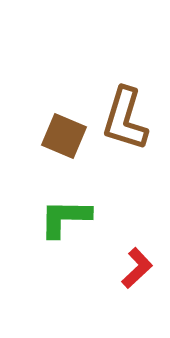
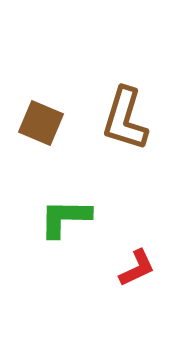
brown square: moved 23 px left, 13 px up
red L-shape: rotated 18 degrees clockwise
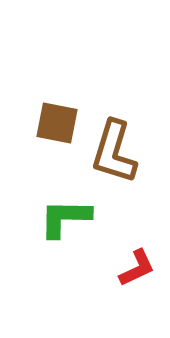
brown L-shape: moved 11 px left, 33 px down
brown square: moved 16 px right; rotated 12 degrees counterclockwise
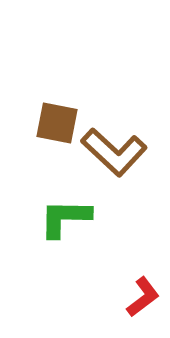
brown L-shape: rotated 64 degrees counterclockwise
red L-shape: moved 6 px right, 29 px down; rotated 12 degrees counterclockwise
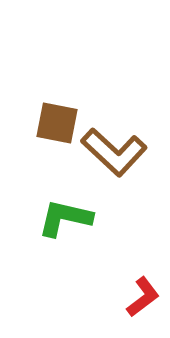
green L-shape: rotated 12 degrees clockwise
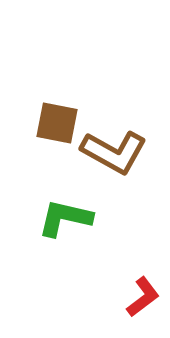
brown L-shape: rotated 14 degrees counterclockwise
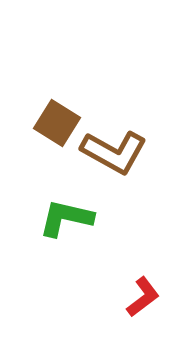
brown square: rotated 21 degrees clockwise
green L-shape: moved 1 px right
